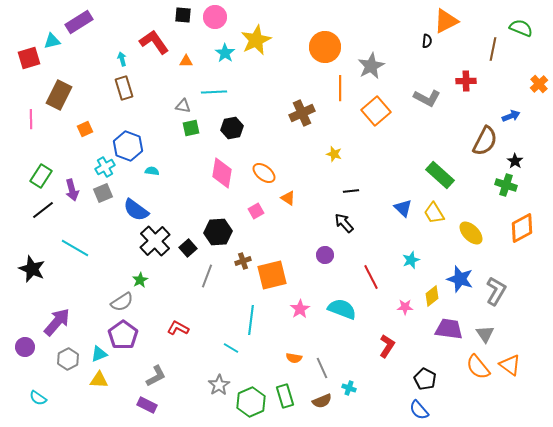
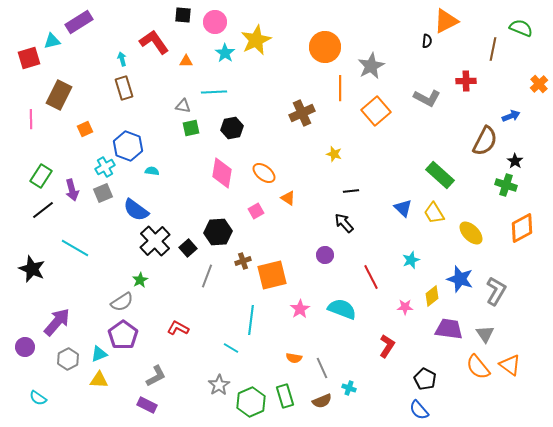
pink circle at (215, 17): moved 5 px down
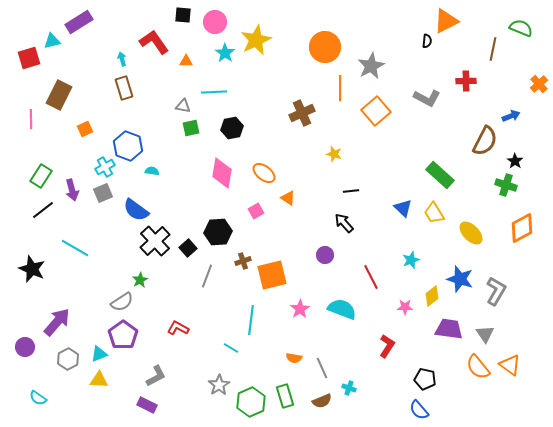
black pentagon at (425, 379): rotated 15 degrees counterclockwise
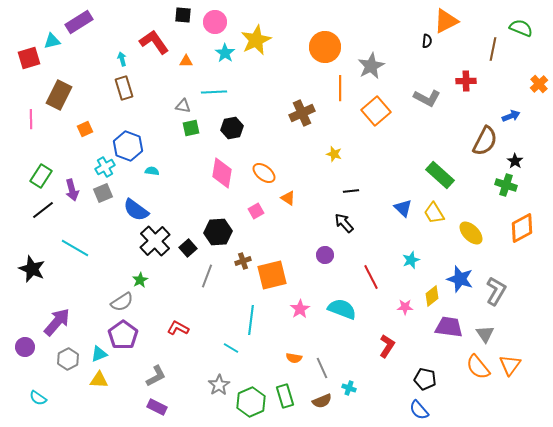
purple trapezoid at (449, 329): moved 2 px up
orange triangle at (510, 365): rotated 30 degrees clockwise
purple rectangle at (147, 405): moved 10 px right, 2 px down
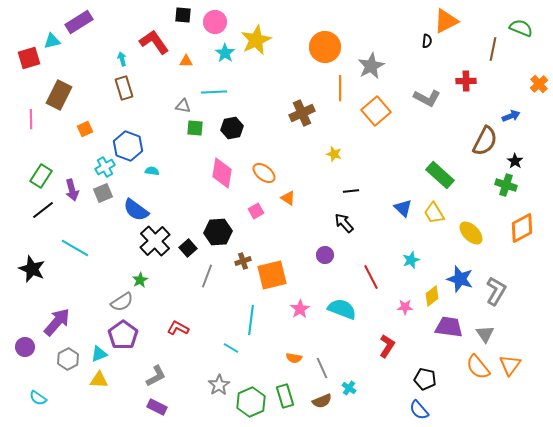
green square at (191, 128): moved 4 px right; rotated 18 degrees clockwise
cyan cross at (349, 388): rotated 16 degrees clockwise
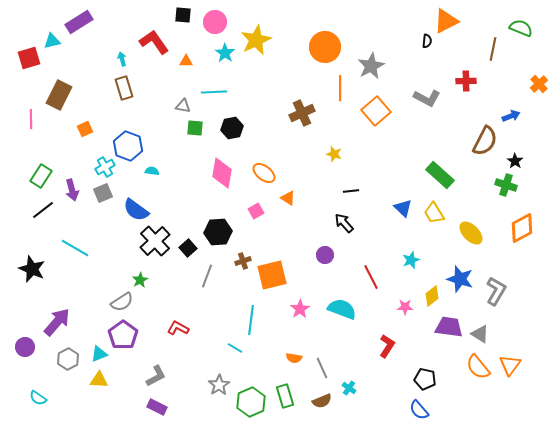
gray triangle at (485, 334): moved 5 px left; rotated 24 degrees counterclockwise
cyan line at (231, 348): moved 4 px right
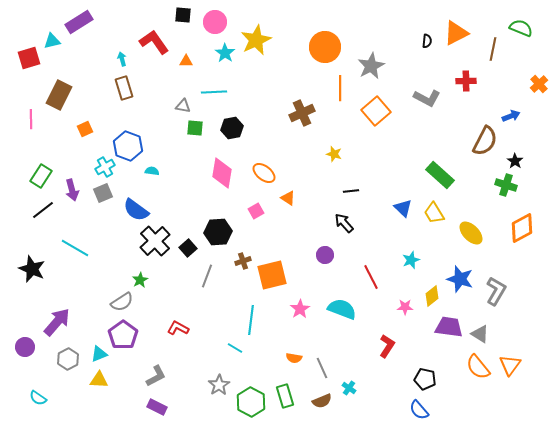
orange triangle at (446, 21): moved 10 px right, 12 px down
green hexagon at (251, 402): rotated 8 degrees counterclockwise
